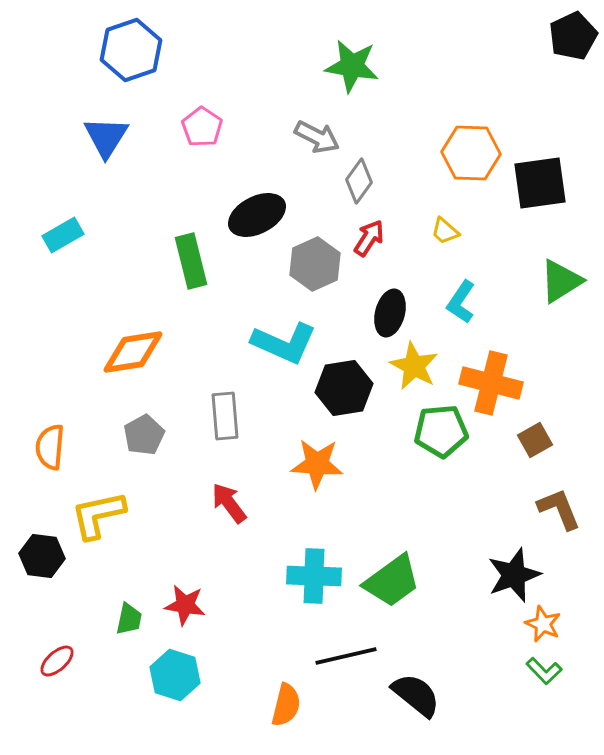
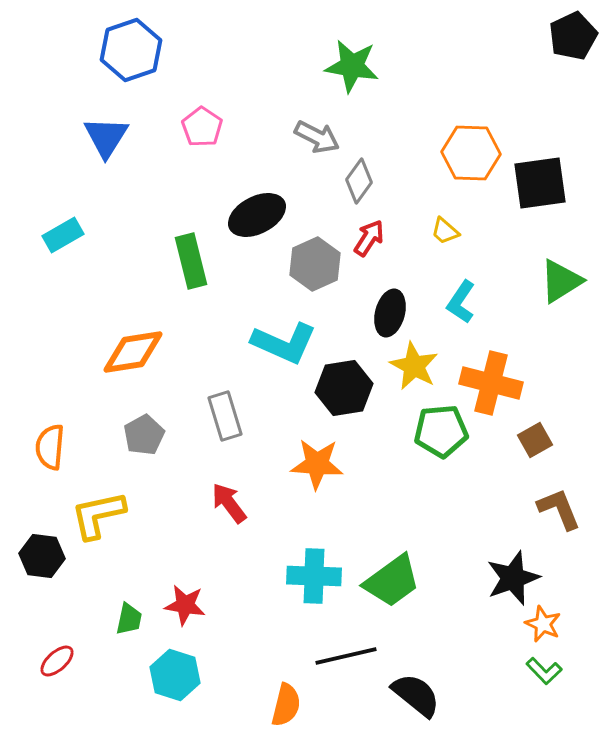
gray rectangle at (225, 416): rotated 12 degrees counterclockwise
black star at (514, 575): moved 1 px left, 3 px down
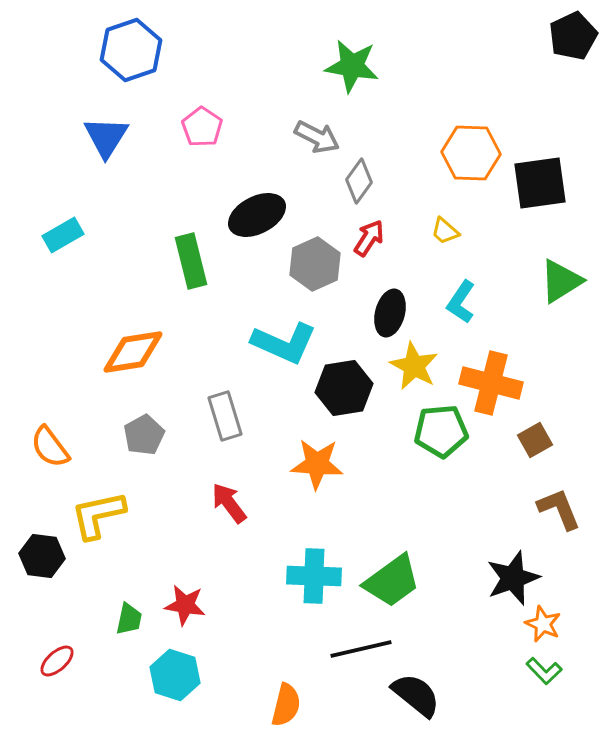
orange semicircle at (50, 447): rotated 42 degrees counterclockwise
black line at (346, 656): moved 15 px right, 7 px up
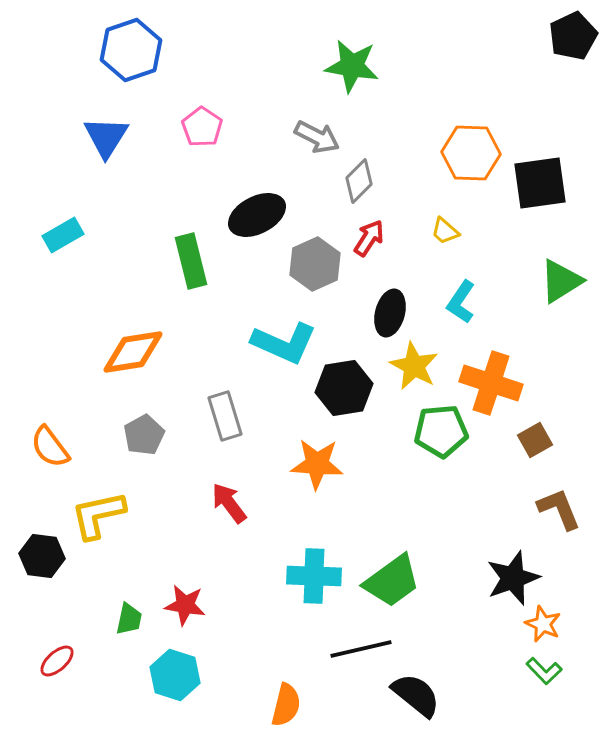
gray diamond at (359, 181): rotated 9 degrees clockwise
orange cross at (491, 383): rotated 4 degrees clockwise
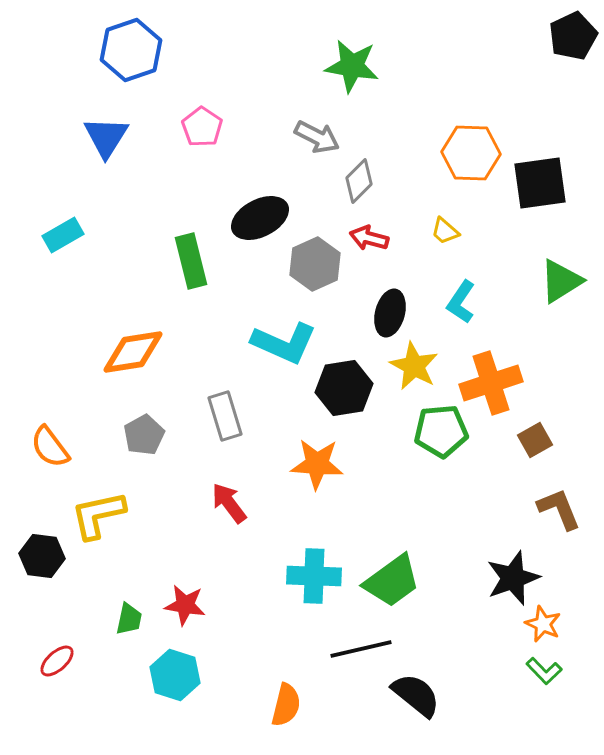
black ellipse at (257, 215): moved 3 px right, 3 px down
red arrow at (369, 238): rotated 108 degrees counterclockwise
orange cross at (491, 383): rotated 36 degrees counterclockwise
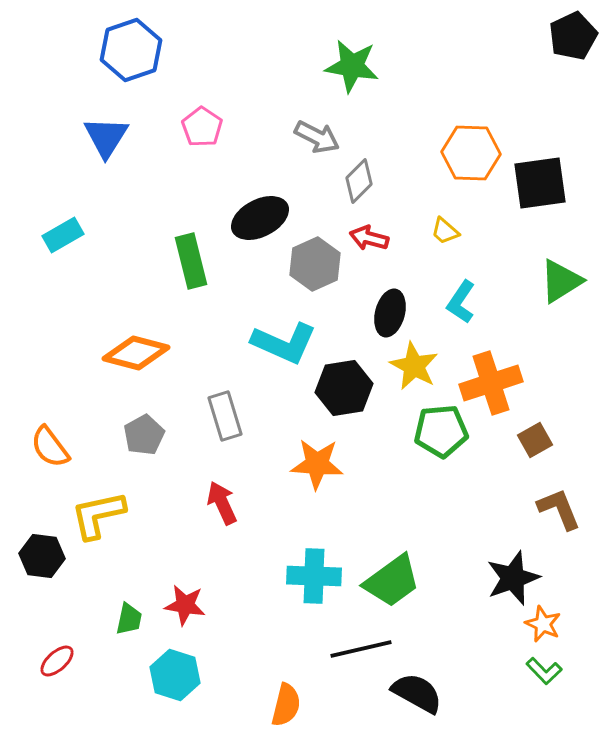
orange diamond at (133, 352): moved 3 px right, 1 px down; rotated 24 degrees clockwise
red arrow at (229, 503): moved 7 px left; rotated 12 degrees clockwise
black semicircle at (416, 695): moved 1 px right, 2 px up; rotated 10 degrees counterclockwise
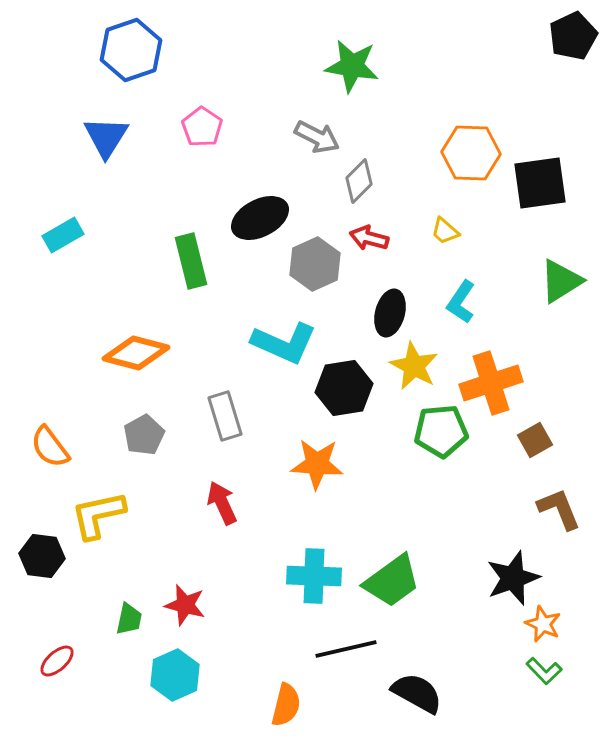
red star at (185, 605): rotated 6 degrees clockwise
black line at (361, 649): moved 15 px left
cyan hexagon at (175, 675): rotated 18 degrees clockwise
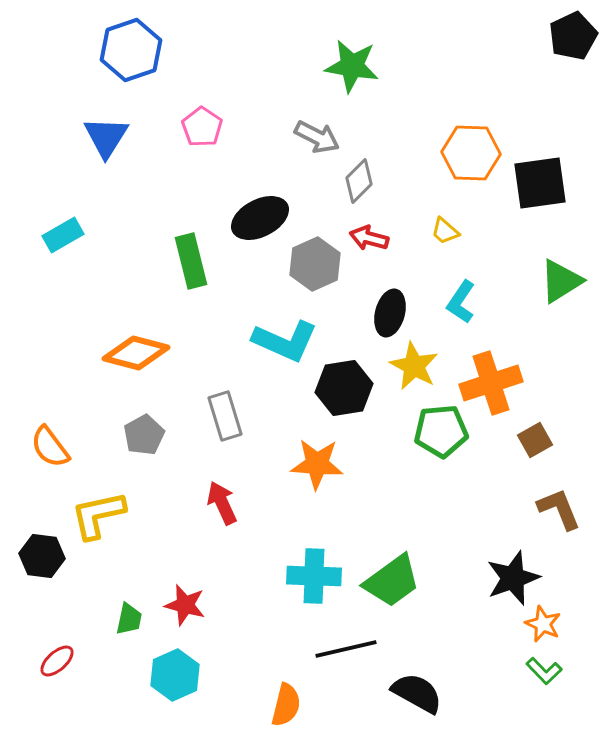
cyan L-shape at (284, 343): moved 1 px right, 2 px up
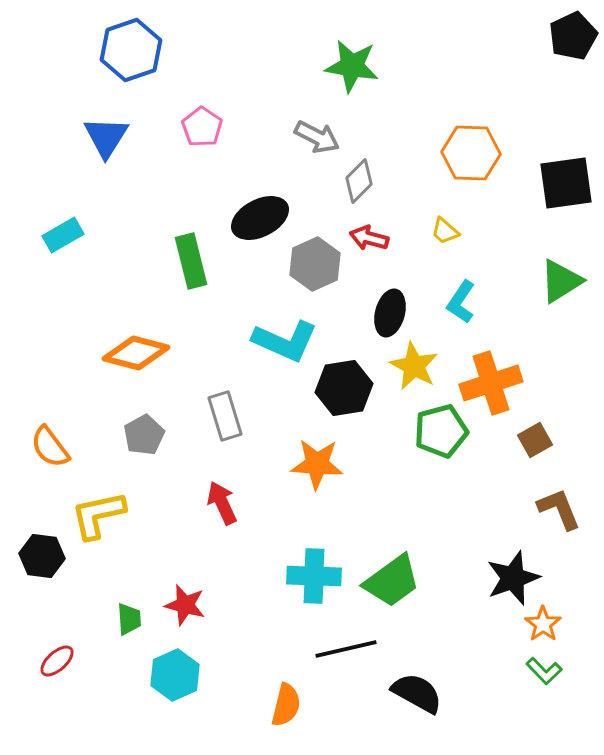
black square at (540, 183): moved 26 px right
green pentagon at (441, 431): rotated 10 degrees counterclockwise
green trapezoid at (129, 619): rotated 16 degrees counterclockwise
orange star at (543, 624): rotated 12 degrees clockwise
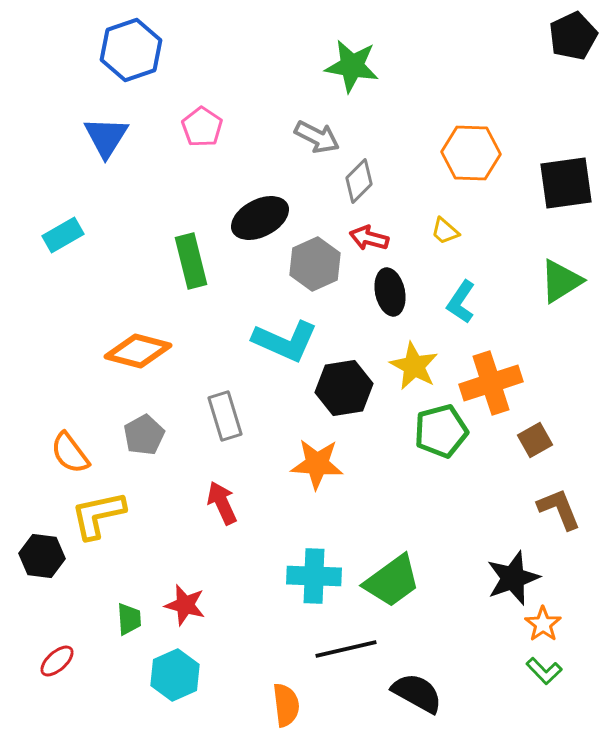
black ellipse at (390, 313): moved 21 px up; rotated 27 degrees counterclockwise
orange diamond at (136, 353): moved 2 px right, 2 px up
orange semicircle at (50, 447): moved 20 px right, 6 px down
orange semicircle at (286, 705): rotated 21 degrees counterclockwise
